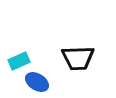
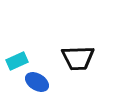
cyan rectangle: moved 2 px left
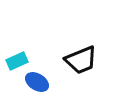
black trapezoid: moved 3 px right, 2 px down; rotated 20 degrees counterclockwise
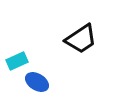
black trapezoid: moved 21 px up; rotated 12 degrees counterclockwise
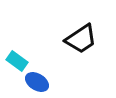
cyan rectangle: rotated 60 degrees clockwise
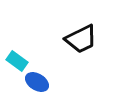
black trapezoid: rotated 8 degrees clockwise
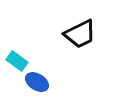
black trapezoid: moved 1 px left, 5 px up
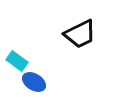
blue ellipse: moved 3 px left
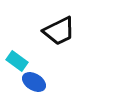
black trapezoid: moved 21 px left, 3 px up
